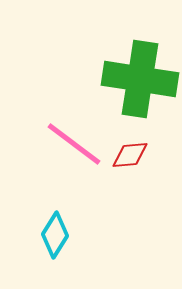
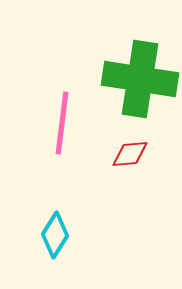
pink line: moved 12 px left, 21 px up; rotated 60 degrees clockwise
red diamond: moved 1 px up
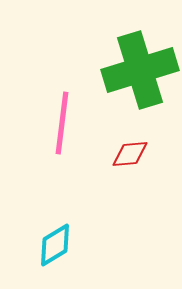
green cross: moved 9 px up; rotated 26 degrees counterclockwise
cyan diamond: moved 10 px down; rotated 27 degrees clockwise
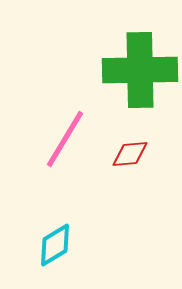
green cross: rotated 16 degrees clockwise
pink line: moved 3 px right, 16 px down; rotated 24 degrees clockwise
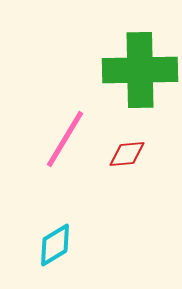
red diamond: moved 3 px left
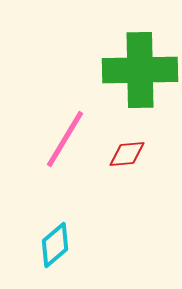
cyan diamond: rotated 9 degrees counterclockwise
